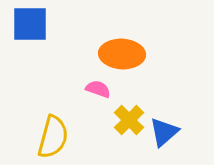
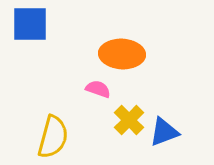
blue triangle: rotated 20 degrees clockwise
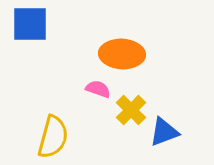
yellow cross: moved 2 px right, 10 px up
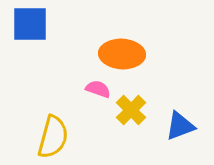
blue triangle: moved 16 px right, 6 px up
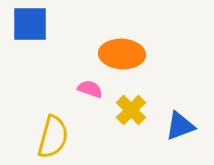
pink semicircle: moved 8 px left
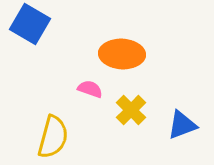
blue square: rotated 30 degrees clockwise
blue triangle: moved 2 px right, 1 px up
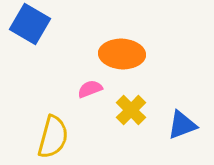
pink semicircle: rotated 40 degrees counterclockwise
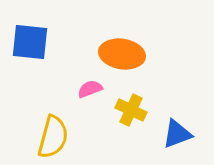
blue square: moved 18 px down; rotated 24 degrees counterclockwise
orange ellipse: rotated 6 degrees clockwise
yellow cross: rotated 20 degrees counterclockwise
blue triangle: moved 5 px left, 9 px down
